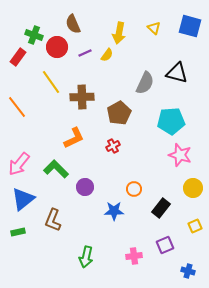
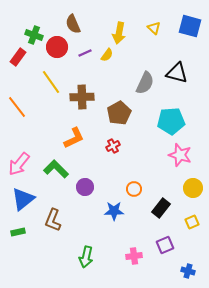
yellow square: moved 3 px left, 4 px up
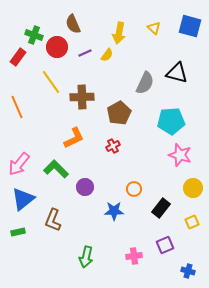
orange line: rotated 15 degrees clockwise
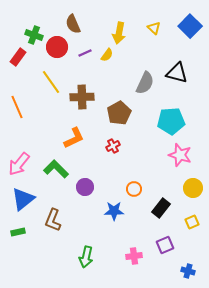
blue square: rotated 30 degrees clockwise
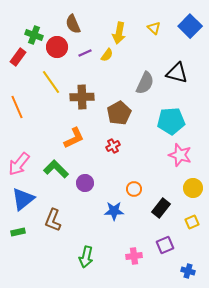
purple circle: moved 4 px up
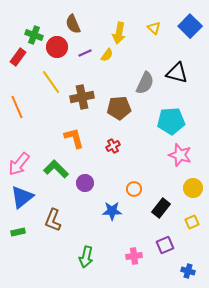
brown cross: rotated 10 degrees counterclockwise
brown pentagon: moved 5 px up; rotated 25 degrees clockwise
orange L-shape: rotated 80 degrees counterclockwise
blue triangle: moved 1 px left, 2 px up
blue star: moved 2 px left
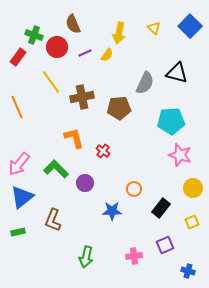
red cross: moved 10 px left, 5 px down; rotated 24 degrees counterclockwise
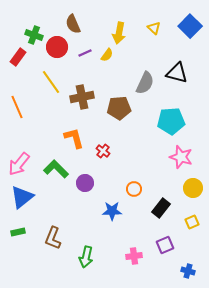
pink star: moved 1 px right, 2 px down
brown L-shape: moved 18 px down
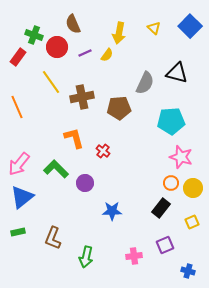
orange circle: moved 37 px right, 6 px up
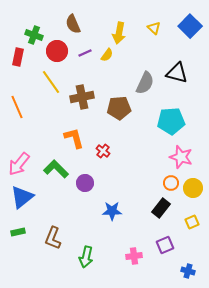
red circle: moved 4 px down
red rectangle: rotated 24 degrees counterclockwise
